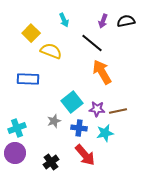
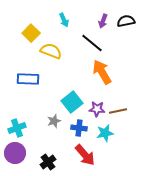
black cross: moved 3 px left
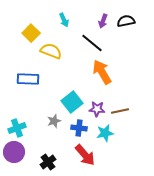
brown line: moved 2 px right
purple circle: moved 1 px left, 1 px up
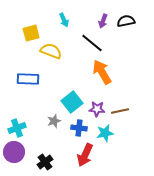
yellow square: rotated 30 degrees clockwise
red arrow: rotated 65 degrees clockwise
black cross: moved 3 px left
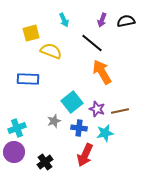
purple arrow: moved 1 px left, 1 px up
purple star: rotated 14 degrees clockwise
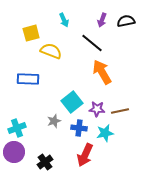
purple star: rotated 14 degrees counterclockwise
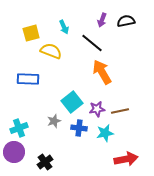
cyan arrow: moved 7 px down
purple star: rotated 14 degrees counterclockwise
cyan cross: moved 2 px right
red arrow: moved 41 px right, 4 px down; rotated 125 degrees counterclockwise
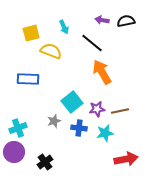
purple arrow: rotated 80 degrees clockwise
cyan cross: moved 1 px left
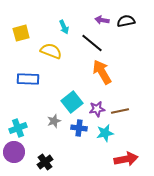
yellow square: moved 10 px left
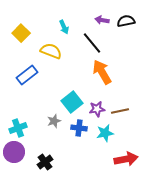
yellow square: rotated 30 degrees counterclockwise
black line: rotated 10 degrees clockwise
blue rectangle: moved 1 px left, 4 px up; rotated 40 degrees counterclockwise
